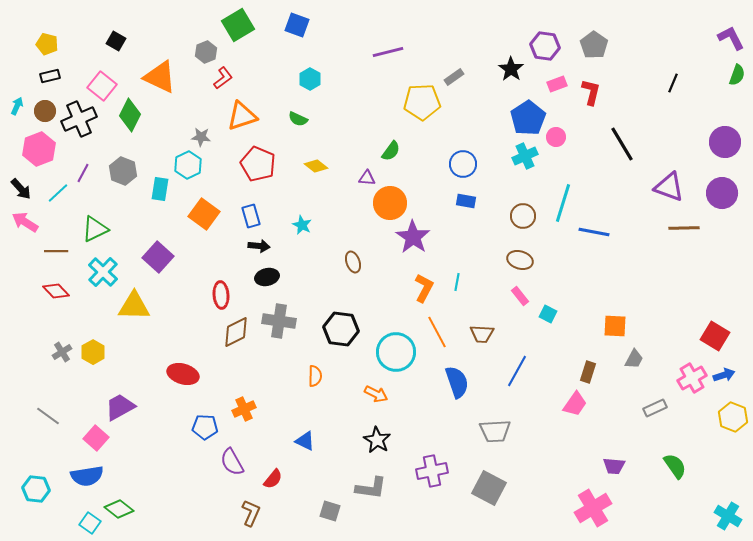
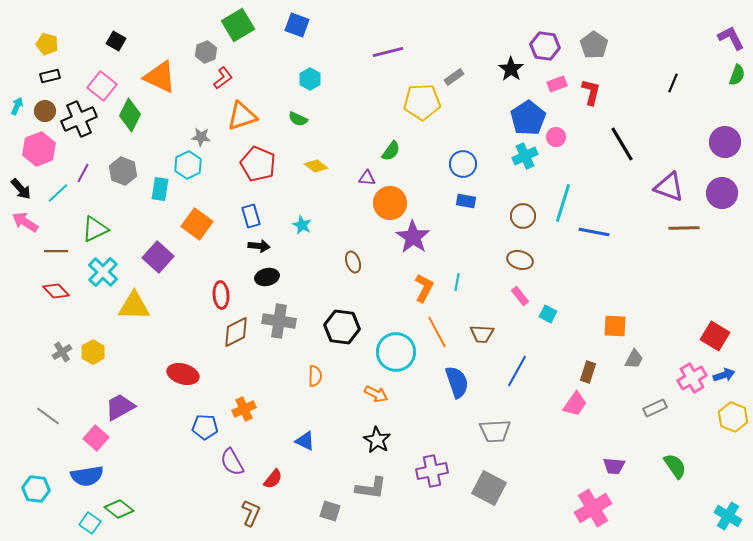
orange square at (204, 214): moved 7 px left, 10 px down
black hexagon at (341, 329): moved 1 px right, 2 px up
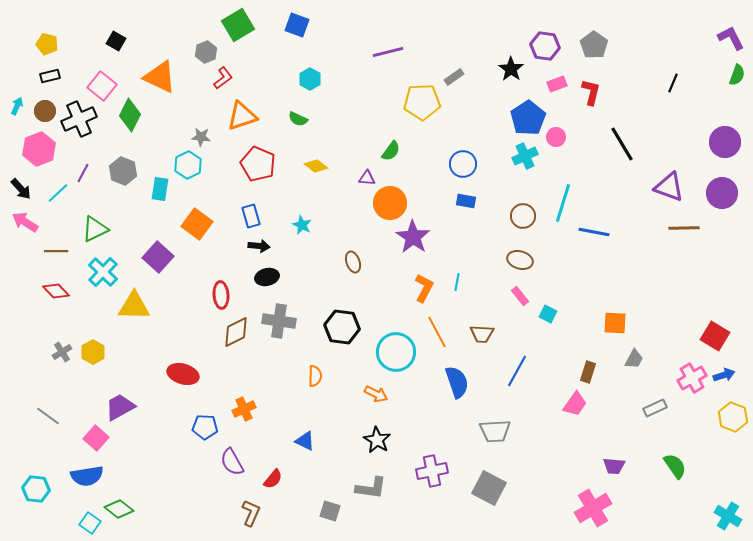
orange square at (615, 326): moved 3 px up
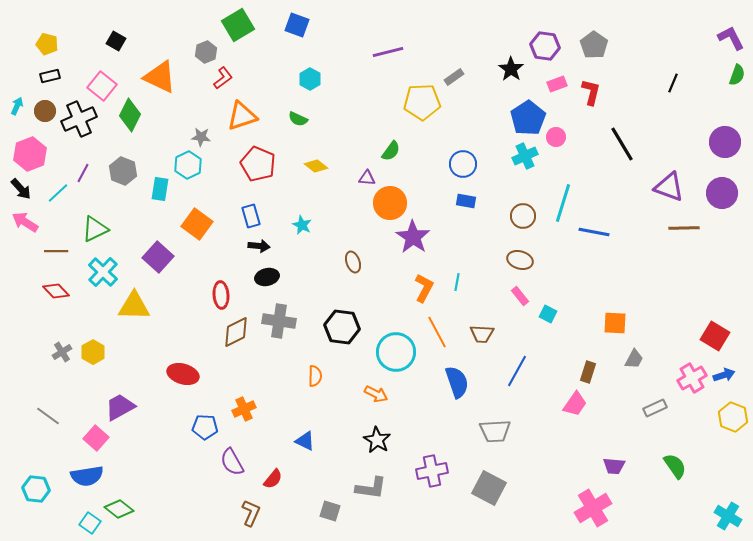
pink hexagon at (39, 149): moved 9 px left, 5 px down
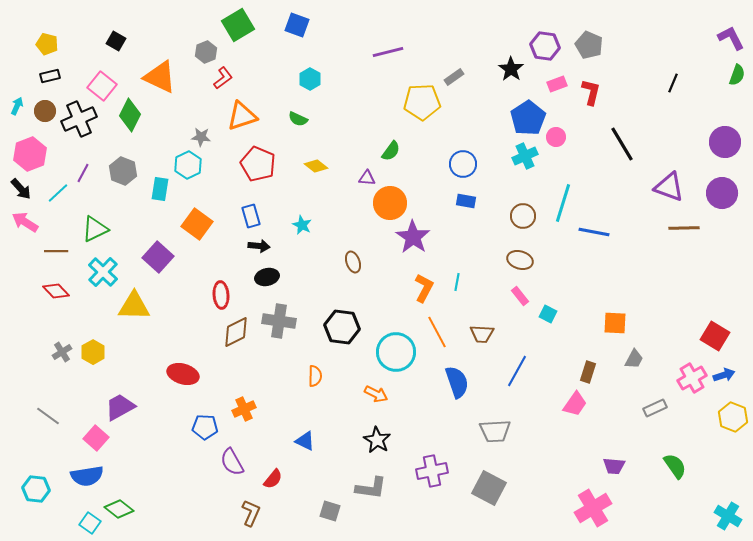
gray pentagon at (594, 45): moved 5 px left; rotated 12 degrees counterclockwise
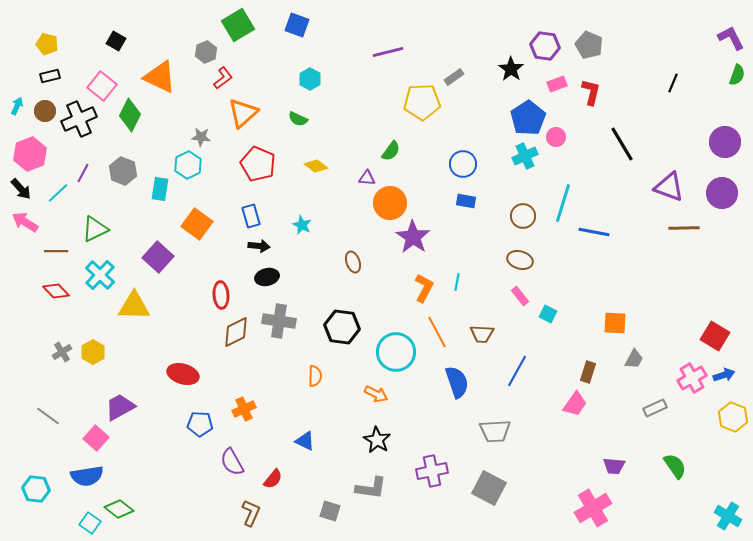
orange triangle at (242, 116): moved 1 px right, 3 px up; rotated 24 degrees counterclockwise
cyan cross at (103, 272): moved 3 px left, 3 px down
blue pentagon at (205, 427): moved 5 px left, 3 px up
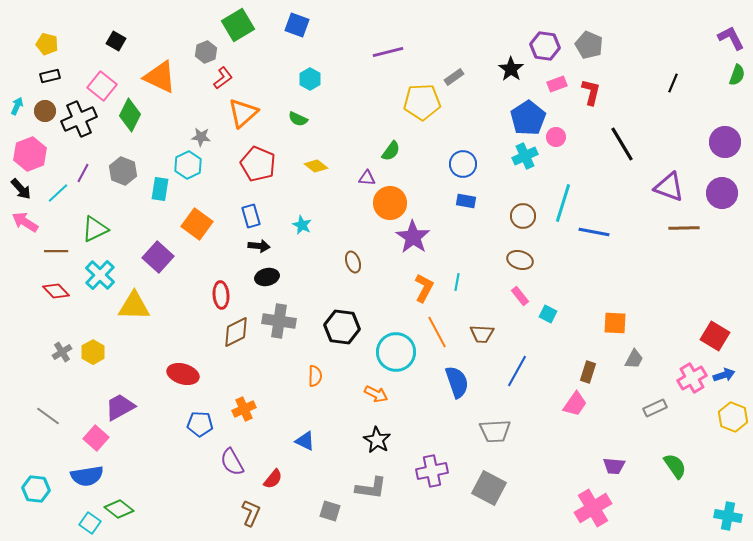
cyan cross at (728, 516): rotated 20 degrees counterclockwise
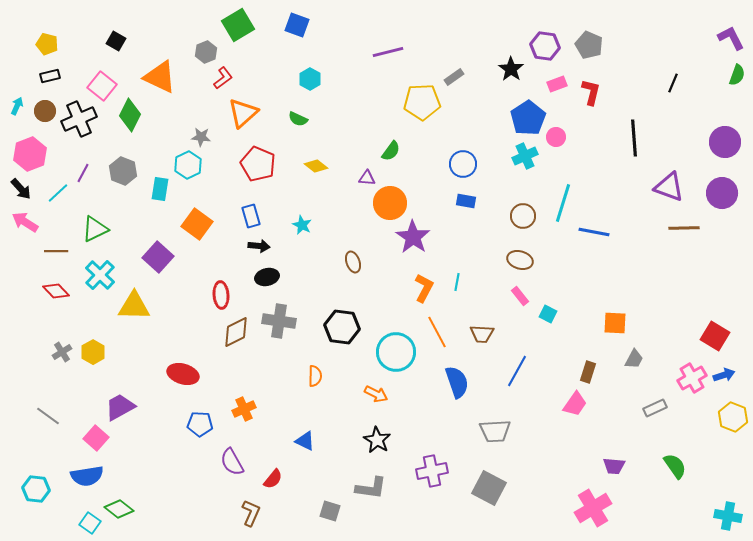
black line at (622, 144): moved 12 px right, 6 px up; rotated 27 degrees clockwise
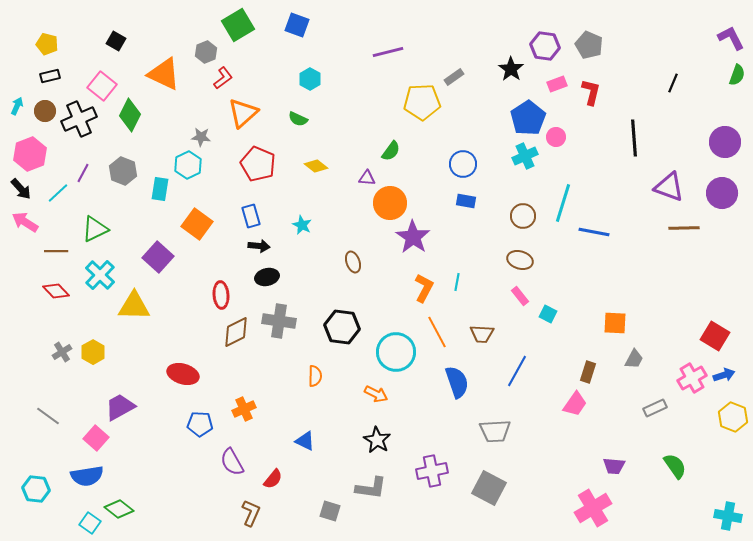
orange triangle at (160, 77): moved 4 px right, 3 px up
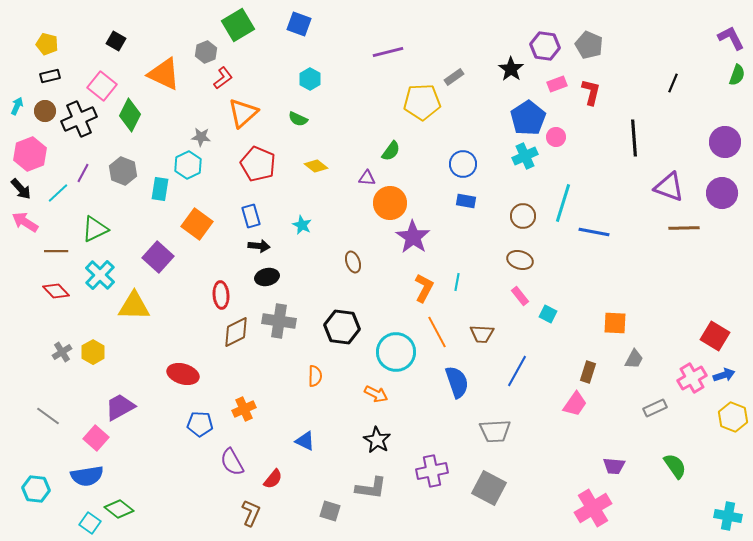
blue square at (297, 25): moved 2 px right, 1 px up
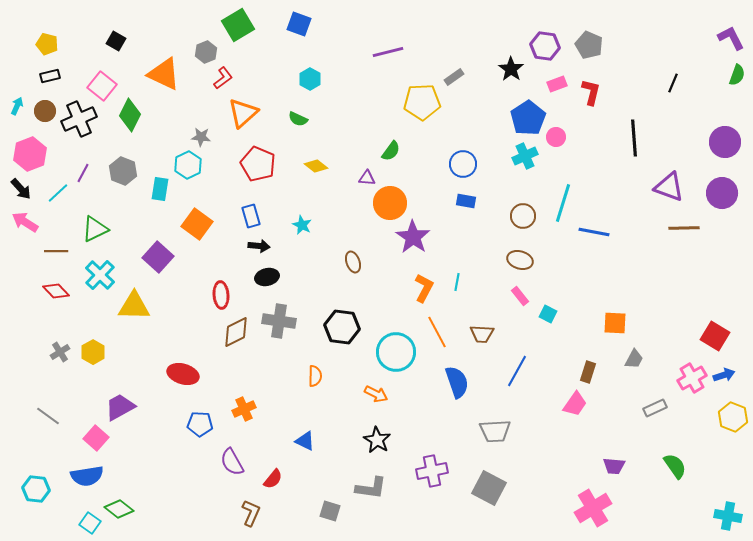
gray cross at (62, 352): moved 2 px left
